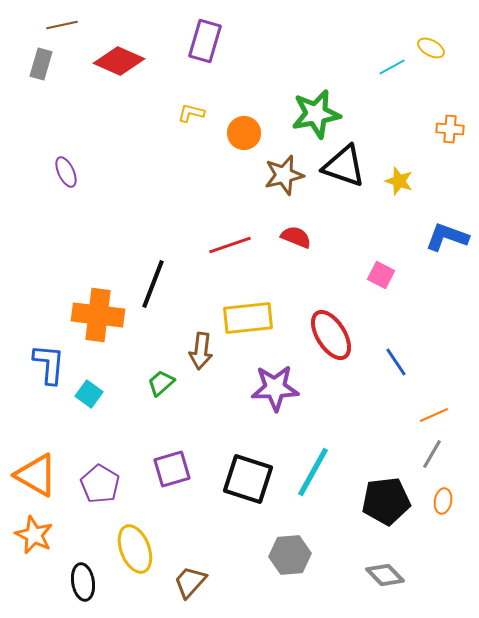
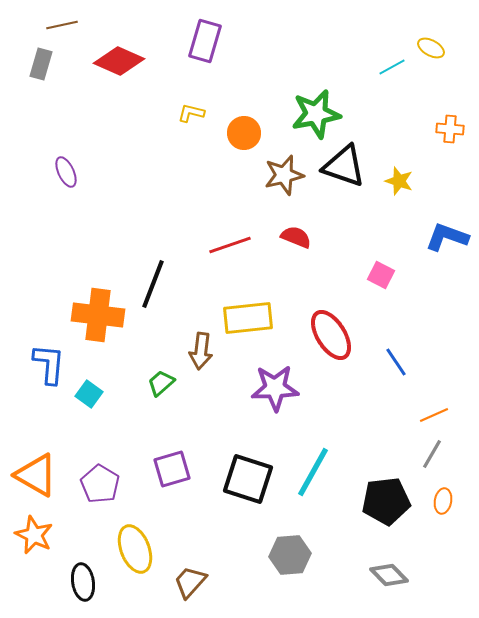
gray diamond at (385, 575): moved 4 px right
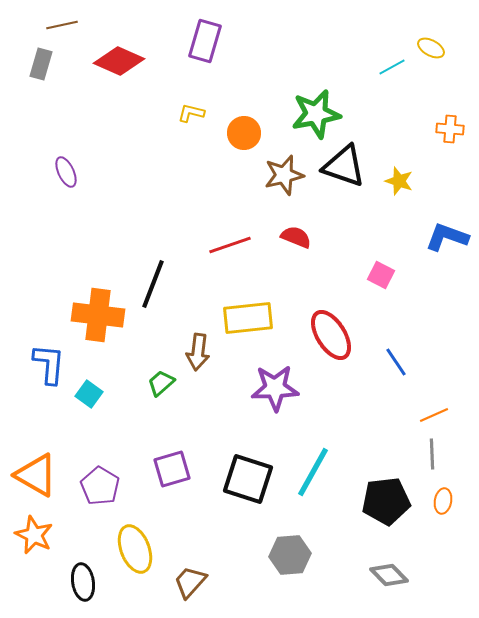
brown arrow at (201, 351): moved 3 px left, 1 px down
gray line at (432, 454): rotated 32 degrees counterclockwise
purple pentagon at (100, 484): moved 2 px down
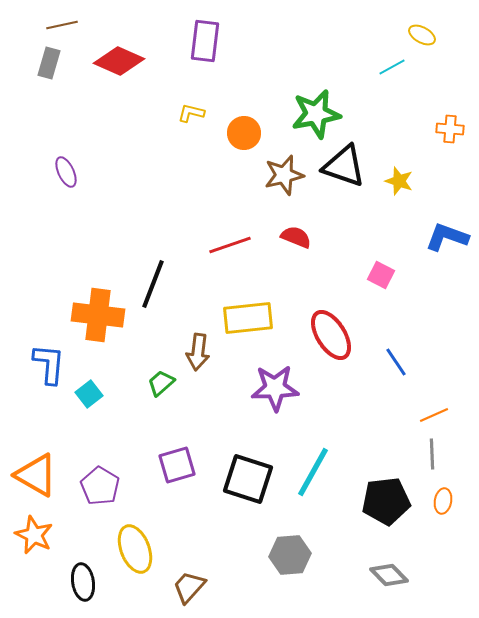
purple rectangle at (205, 41): rotated 9 degrees counterclockwise
yellow ellipse at (431, 48): moved 9 px left, 13 px up
gray rectangle at (41, 64): moved 8 px right, 1 px up
cyan square at (89, 394): rotated 16 degrees clockwise
purple square at (172, 469): moved 5 px right, 4 px up
brown trapezoid at (190, 582): moved 1 px left, 5 px down
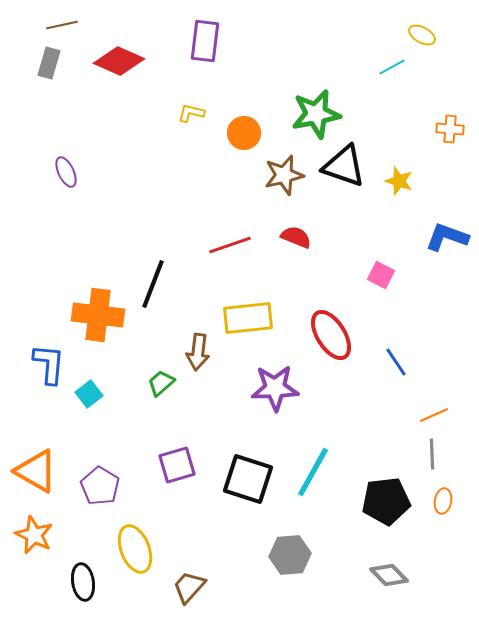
orange triangle at (36, 475): moved 4 px up
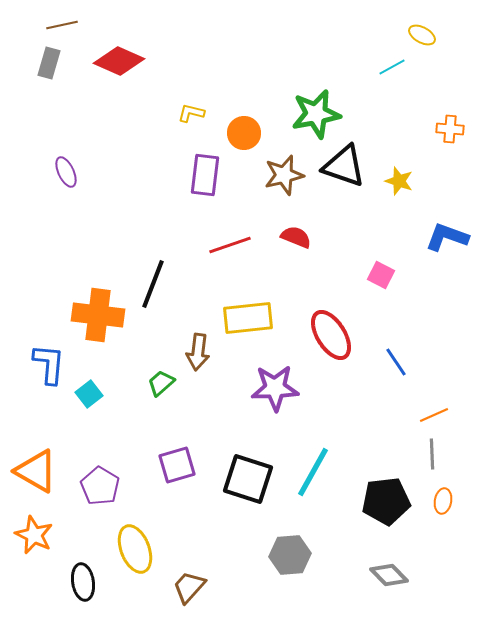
purple rectangle at (205, 41): moved 134 px down
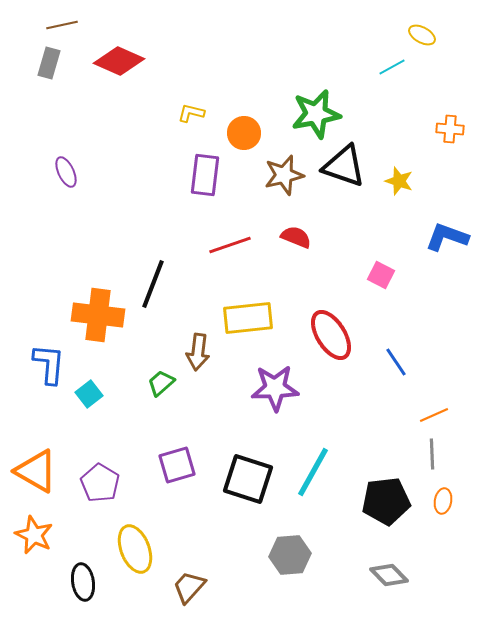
purple pentagon at (100, 486): moved 3 px up
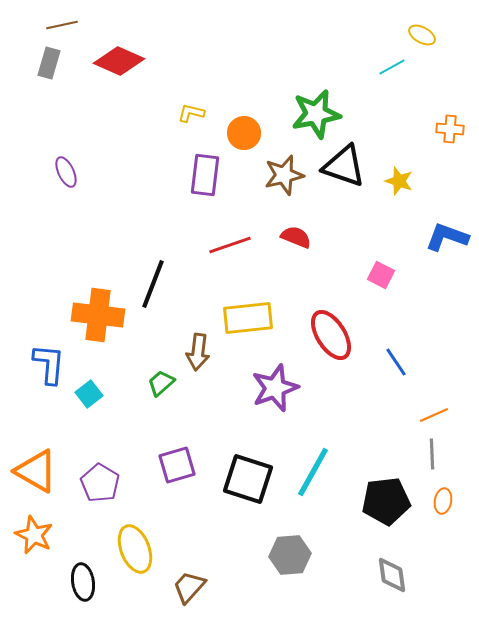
purple star at (275, 388): rotated 18 degrees counterclockwise
gray diamond at (389, 575): moved 3 px right; rotated 36 degrees clockwise
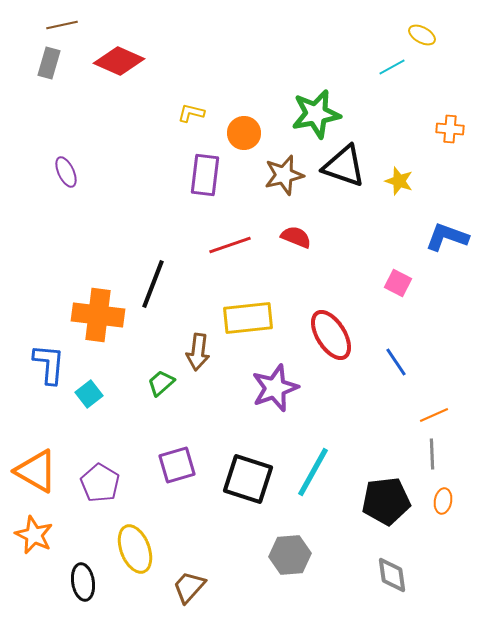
pink square at (381, 275): moved 17 px right, 8 px down
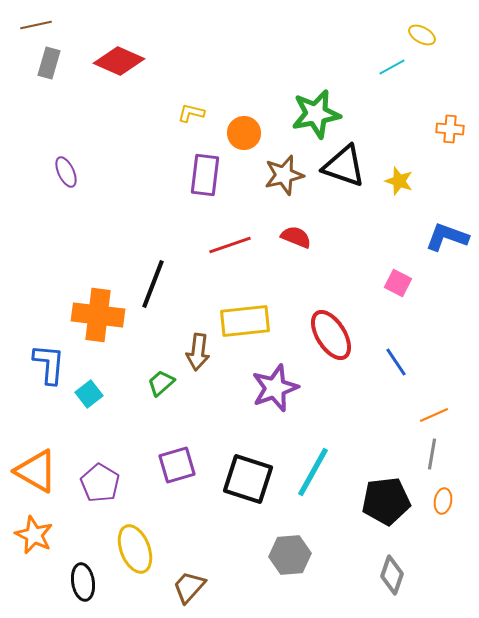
brown line at (62, 25): moved 26 px left
yellow rectangle at (248, 318): moved 3 px left, 3 px down
gray line at (432, 454): rotated 12 degrees clockwise
gray diamond at (392, 575): rotated 27 degrees clockwise
